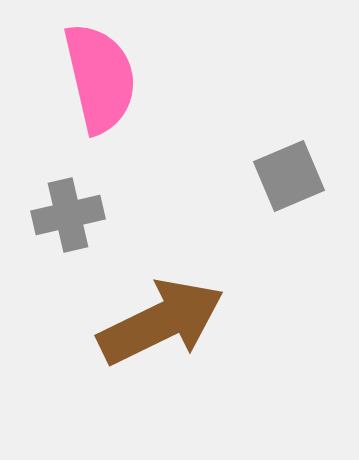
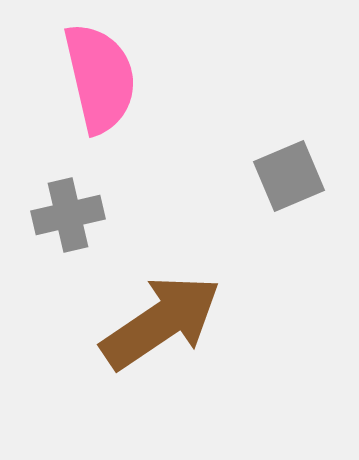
brown arrow: rotated 8 degrees counterclockwise
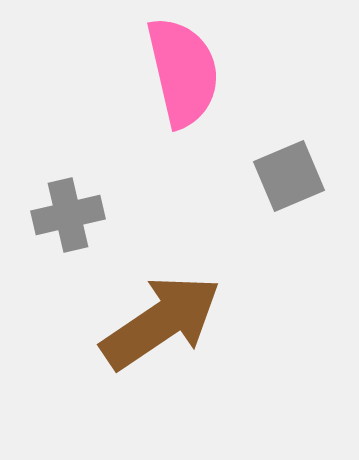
pink semicircle: moved 83 px right, 6 px up
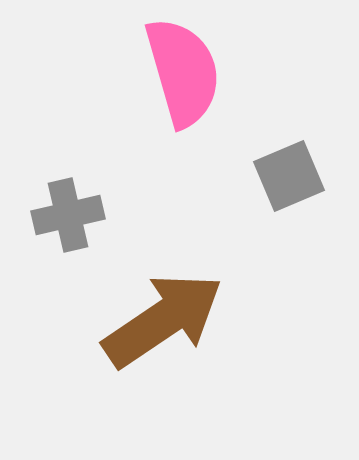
pink semicircle: rotated 3 degrees counterclockwise
brown arrow: moved 2 px right, 2 px up
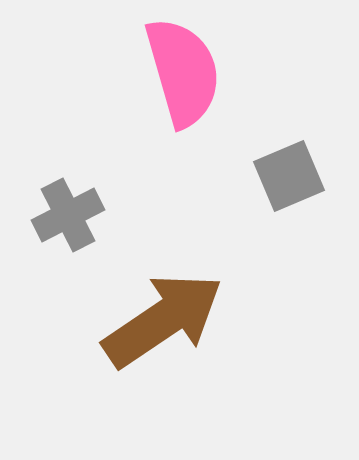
gray cross: rotated 14 degrees counterclockwise
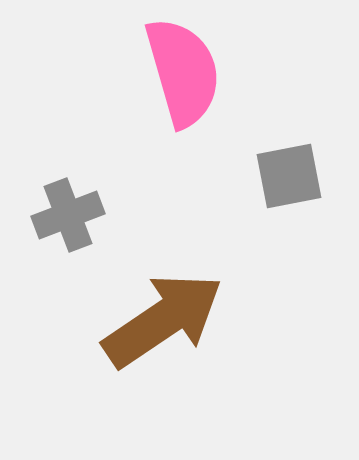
gray square: rotated 12 degrees clockwise
gray cross: rotated 6 degrees clockwise
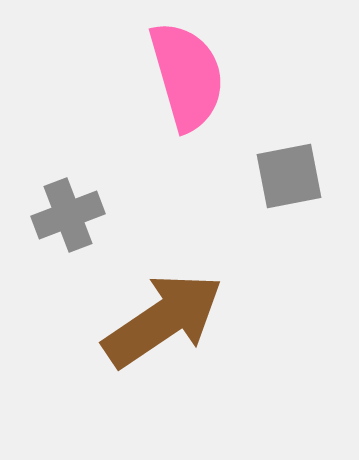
pink semicircle: moved 4 px right, 4 px down
